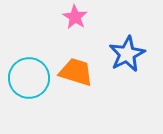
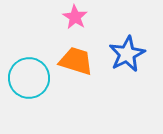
orange trapezoid: moved 11 px up
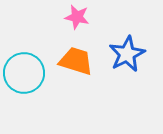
pink star: moved 2 px right; rotated 20 degrees counterclockwise
cyan circle: moved 5 px left, 5 px up
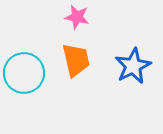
blue star: moved 6 px right, 12 px down
orange trapezoid: moved 1 px up; rotated 60 degrees clockwise
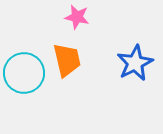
orange trapezoid: moved 9 px left
blue star: moved 2 px right, 3 px up
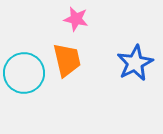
pink star: moved 1 px left, 2 px down
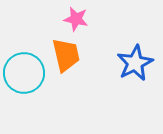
orange trapezoid: moved 1 px left, 5 px up
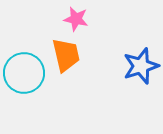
blue star: moved 6 px right, 3 px down; rotated 9 degrees clockwise
